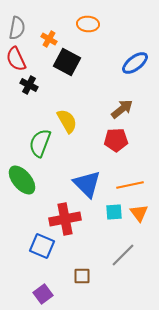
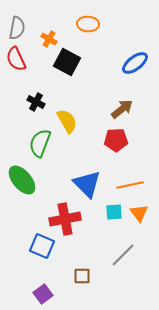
black cross: moved 7 px right, 17 px down
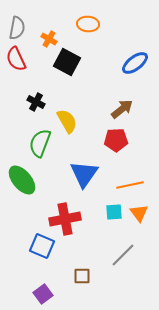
blue triangle: moved 3 px left, 10 px up; rotated 20 degrees clockwise
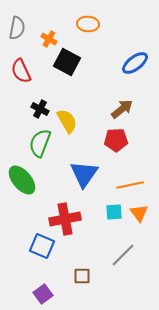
red semicircle: moved 5 px right, 12 px down
black cross: moved 4 px right, 7 px down
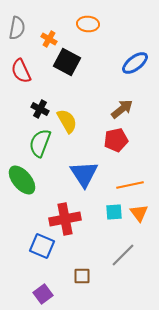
red pentagon: rotated 10 degrees counterclockwise
blue triangle: rotated 8 degrees counterclockwise
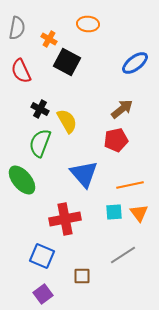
blue triangle: rotated 8 degrees counterclockwise
blue square: moved 10 px down
gray line: rotated 12 degrees clockwise
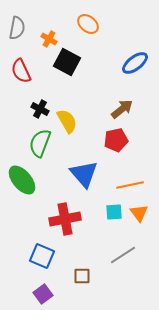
orange ellipse: rotated 35 degrees clockwise
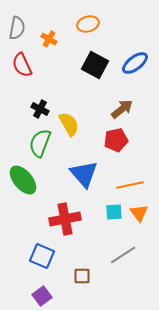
orange ellipse: rotated 55 degrees counterclockwise
black square: moved 28 px right, 3 px down
red semicircle: moved 1 px right, 6 px up
yellow semicircle: moved 2 px right, 3 px down
green ellipse: moved 1 px right
purple square: moved 1 px left, 2 px down
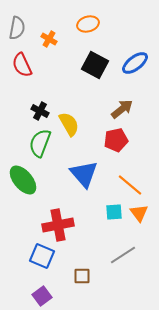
black cross: moved 2 px down
orange line: rotated 52 degrees clockwise
red cross: moved 7 px left, 6 px down
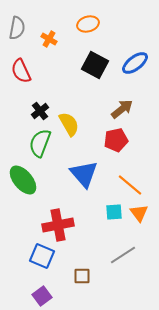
red semicircle: moved 1 px left, 6 px down
black cross: rotated 24 degrees clockwise
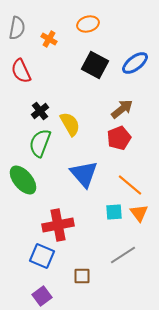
yellow semicircle: moved 1 px right
red pentagon: moved 3 px right, 2 px up; rotated 10 degrees counterclockwise
